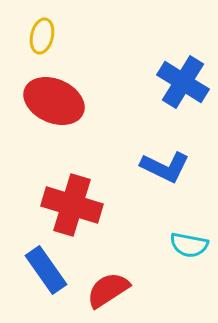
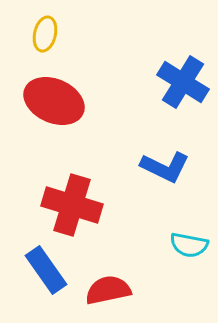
yellow ellipse: moved 3 px right, 2 px up
red semicircle: rotated 21 degrees clockwise
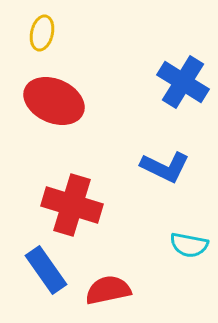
yellow ellipse: moved 3 px left, 1 px up
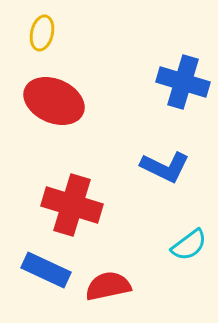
blue cross: rotated 15 degrees counterclockwise
cyan semicircle: rotated 48 degrees counterclockwise
blue rectangle: rotated 30 degrees counterclockwise
red semicircle: moved 4 px up
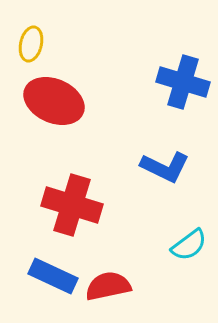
yellow ellipse: moved 11 px left, 11 px down
blue rectangle: moved 7 px right, 6 px down
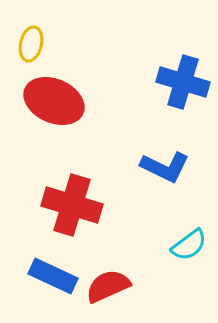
red semicircle: rotated 12 degrees counterclockwise
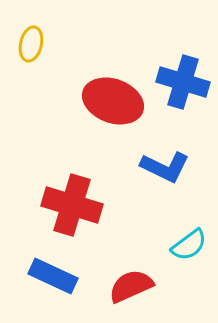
red ellipse: moved 59 px right; rotated 4 degrees counterclockwise
red semicircle: moved 23 px right
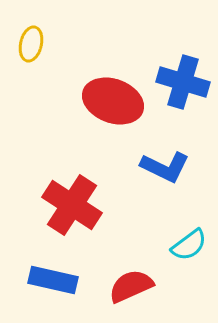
red cross: rotated 16 degrees clockwise
blue rectangle: moved 4 px down; rotated 12 degrees counterclockwise
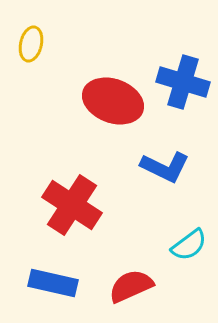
blue rectangle: moved 3 px down
